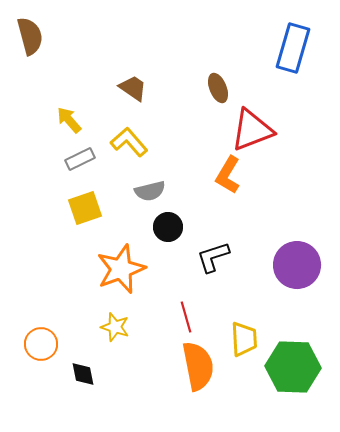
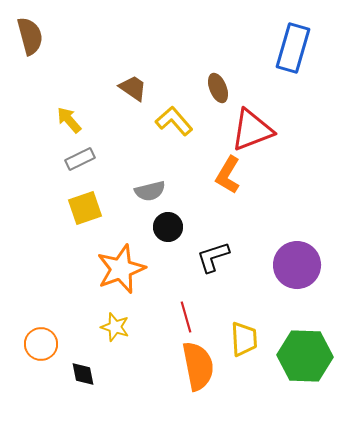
yellow L-shape: moved 45 px right, 21 px up
green hexagon: moved 12 px right, 11 px up
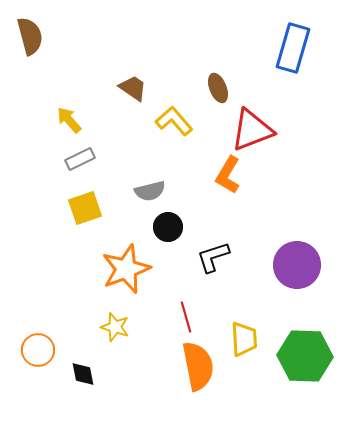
orange star: moved 5 px right
orange circle: moved 3 px left, 6 px down
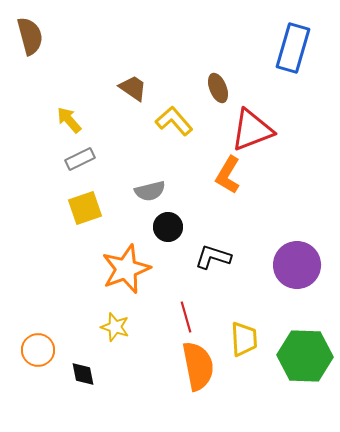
black L-shape: rotated 36 degrees clockwise
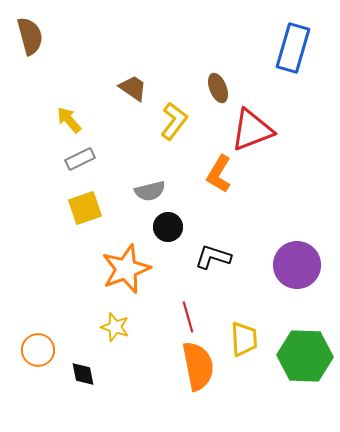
yellow L-shape: rotated 78 degrees clockwise
orange L-shape: moved 9 px left, 1 px up
red line: moved 2 px right
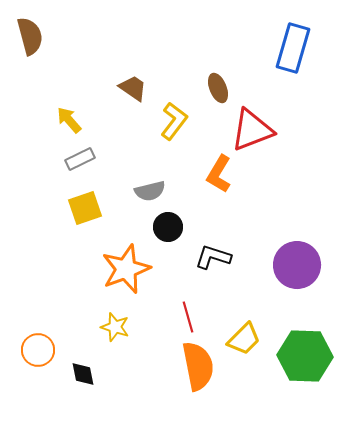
yellow trapezoid: rotated 48 degrees clockwise
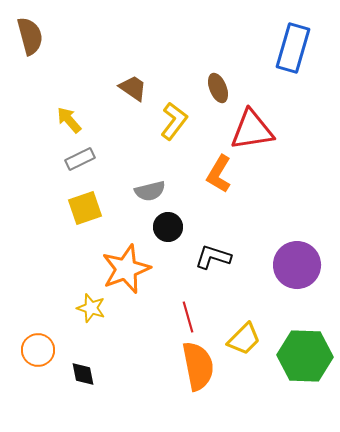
red triangle: rotated 12 degrees clockwise
yellow star: moved 24 px left, 19 px up
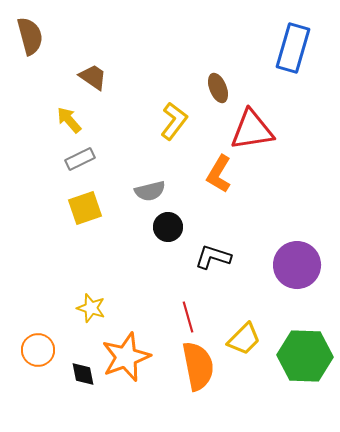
brown trapezoid: moved 40 px left, 11 px up
orange star: moved 88 px down
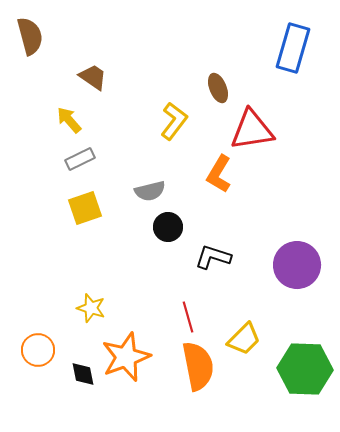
green hexagon: moved 13 px down
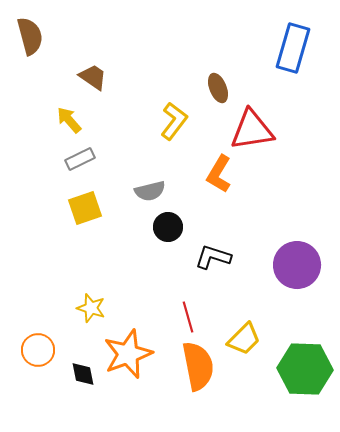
orange star: moved 2 px right, 3 px up
